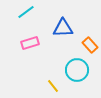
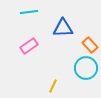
cyan line: moved 3 px right; rotated 30 degrees clockwise
pink rectangle: moved 1 px left, 3 px down; rotated 18 degrees counterclockwise
cyan circle: moved 9 px right, 2 px up
yellow line: rotated 64 degrees clockwise
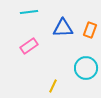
orange rectangle: moved 15 px up; rotated 63 degrees clockwise
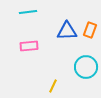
cyan line: moved 1 px left
blue triangle: moved 4 px right, 3 px down
pink rectangle: rotated 30 degrees clockwise
cyan circle: moved 1 px up
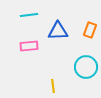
cyan line: moved 1 px right, 3 px down
blue triangle: moved 9 px left
yellow line: rotated 32 degrees counterclockwise
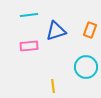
blue triangle: moved 2 px left; rotated 15 degrees counterclockwise
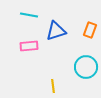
cyan line: rotated 18 degrees clockwise
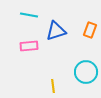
cyan circle: moved 5 px down
